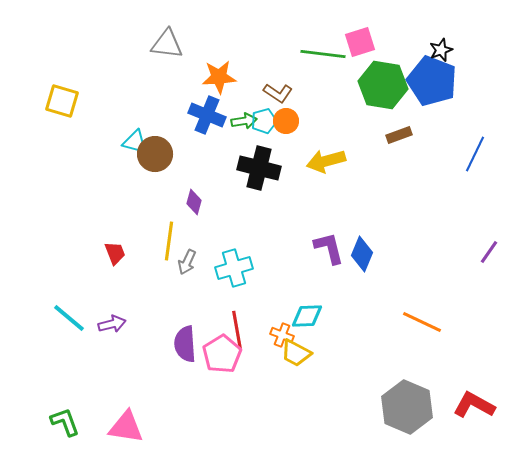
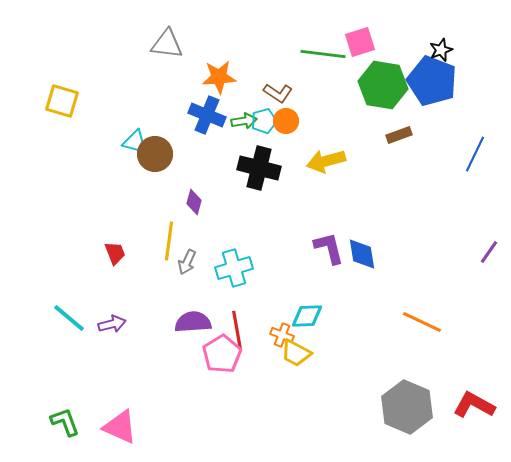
blue diamond: rotated 32 degrees counterclockwise
purple semicircle: moved 8 px right, 22 px up; rotated 90 degrees clockwise
pink triangle: moved 6 px left; rotated 15 degrees clockwise
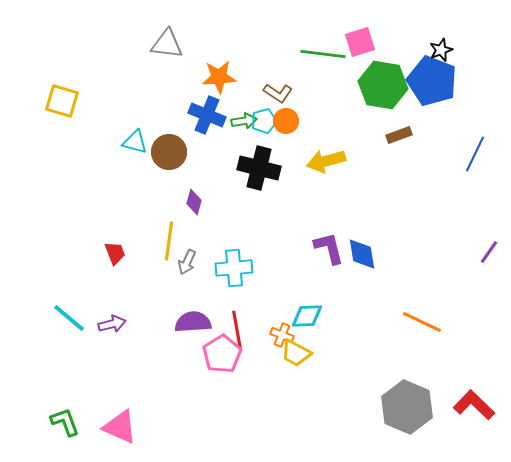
brown circle: moved 14 px right, 2 px up
cyan cross: rotated 12 degrees clockwise
red L-shape: rotated 15 degrees clockwise
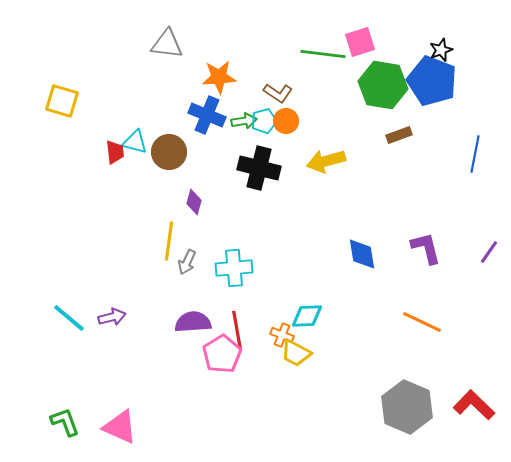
blue line: rotated 15 degrees counterclockwise
purple L-shape: moved 97 px right
red trapezoid: moved 101 px up; rotated 15 degrees clockwise
purple arrow: moved 7 px up
